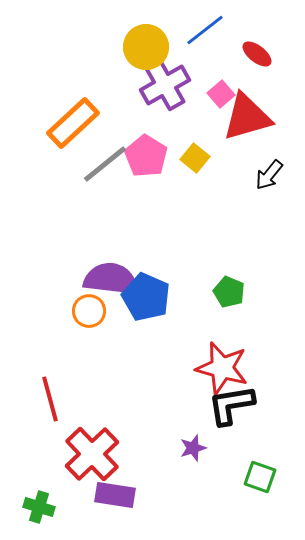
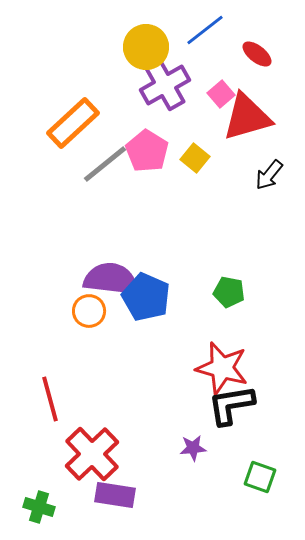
pink pentagon: moved 1 px right, 5 px up
green pentagon: rotated 12 degrees counterclockwise
purple star: rotated 12 degrees clockwise
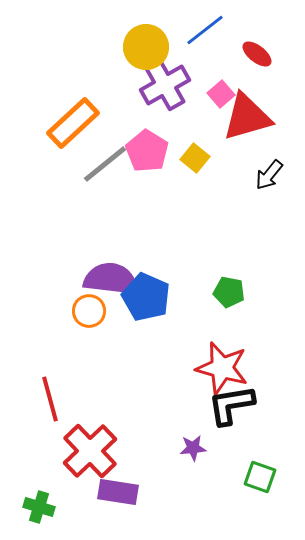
red cross: moved 2 px left, 3 px up
purple rectangle: moved 3 px right, 3 px up
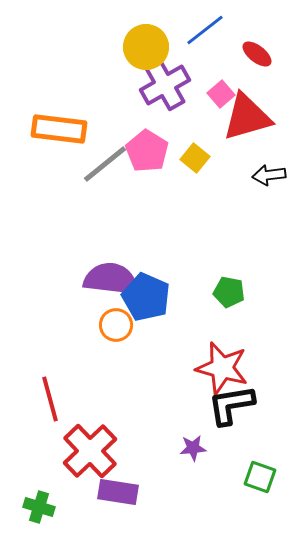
orange rectangle: moved 14 px left, 6 px down; rotated 50 degrees clockwise
black arrow: rotated 44 degrees clockwise
orange circle: moved 27 px right, 14 px down
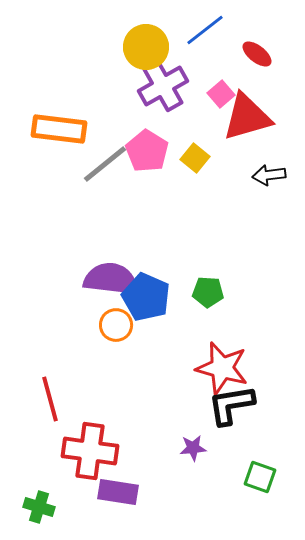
purple cross: moved 2 px left, 1 px down
green pentagon: moved 21 px left; rotated 8 degrees counterclockwise
red cross: rotated 38 degrees counterclockwise
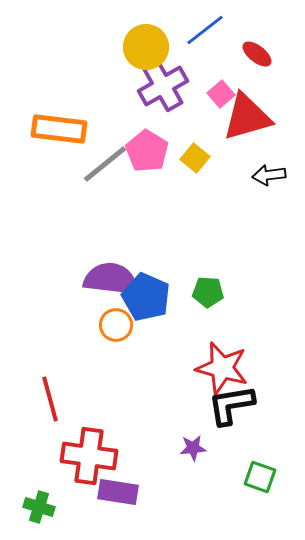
red cross: moved 1 px left, 5 px down
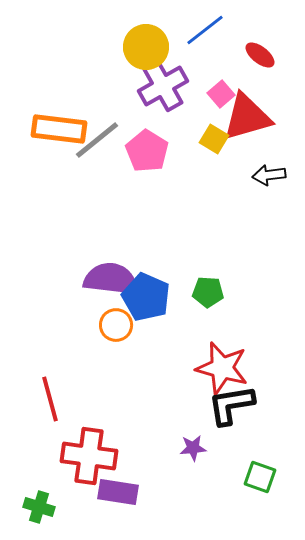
red ellipse: moved 3 px right, 1 px down
yellow square: moved 19 px right, 19 px up; rotated 8 degrees counterclockwise
gray line: moved 8 px left, 24 px up
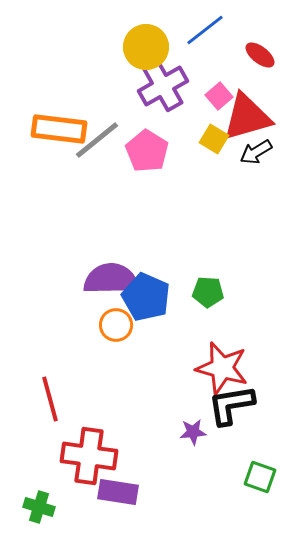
pink square: moved 2 px left, 2 px down
black arrow: moved 13 px left, 23 px up; rotated 24 degrees counterclockwise
purple semicircle: rotated 8 degrees counterclockwise
purple star: moved 16 px up
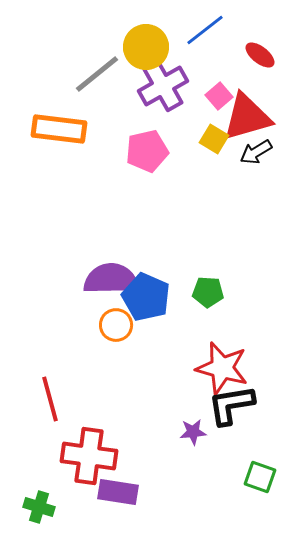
gray line: moved 66 px up
pink pentagon: rotated 27 degrees clockwise
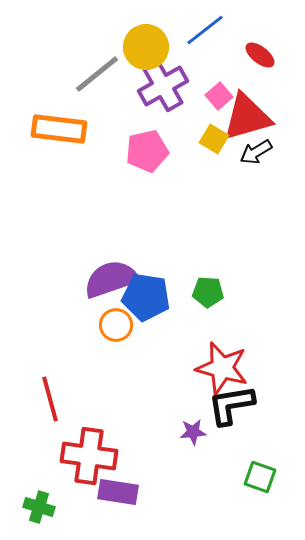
purple semicircle: rotated 18 degrees counterclockwise
blue pentagon: rotated 15 degrees counterclockwise
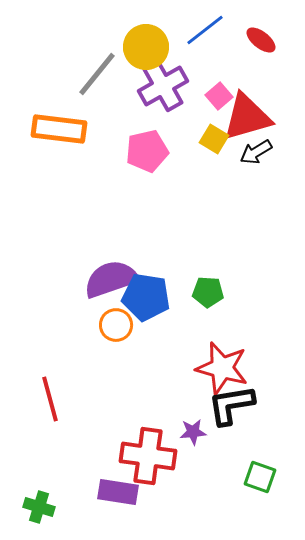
red ellipse: moved 1 px right, 15 px up
gray line: rotated 12 degrees counterclockwise
red cross: moved 59 px right
